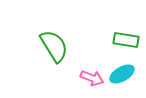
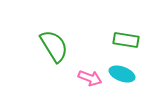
cyan ellipse: rotated 50 degrees clockwise
pink arrow: moved 2 px left
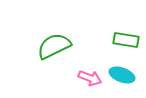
green semicircle: rotated 84 degrees counterclockwise
cyan ellipse: moved 1 px down
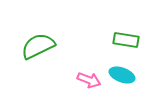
green semicircle: moved 16 px left
pink arrow: moved 1 px left, 2 px down
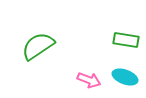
green semicircle: rotated 8 degrees counterclockwise
cyan ellipse: moved 3 px right, 2 px down
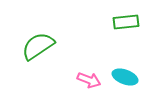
green rectangle: moved 18 px up; rotated 15 degrees counterclockwise
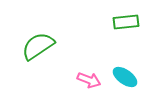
cyan ellipse: rotated 15 degrees clockwise
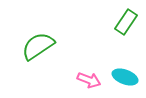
green rectangle: rotated 50 degrees counterclockwise
cyan ellipse: rotated 15 degrees counterclockwise
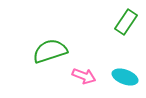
green semicircle: moved 12 px right, 5 px down; rotated 16 degrees clockwise
pink arrow: moved 5 px left, 4 px up
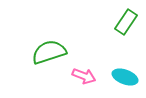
green semicircle: moved 1 px left, 1 px down
